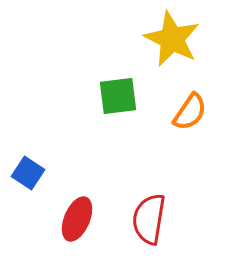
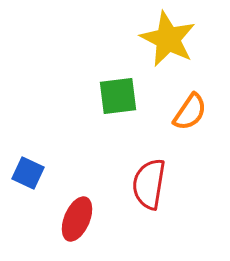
yellow star: moved 4 px left
blue square: rotated 8 degrees counterclockwise
red semicircle: moved 35 px up
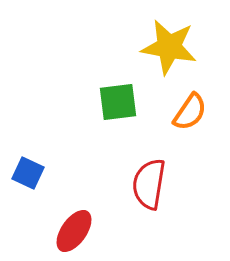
yellow star: moved 1 px right, 8 px down; rotated 16 degrees counterclockwise
green square: moved 6 px down
red ellipse: moved 3 px left, 12 px down; rotated 12 degrees clockwise
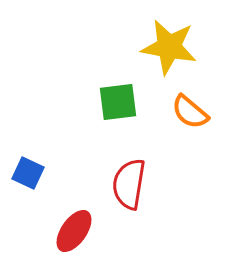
orange semicircle: rotated 96 degrees clockwise
red semicircle: moved 20 px left
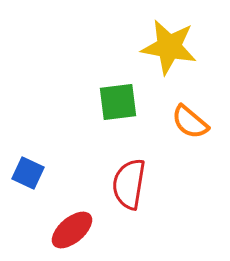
orange semicircle: moved 10 px down
red ellipse: moved 2 px left, 1 px up; rotated 15 degrees clockwise
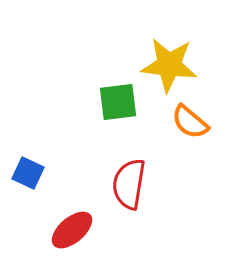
yellow star: moved 18 px down; rotated 4 degrees counterclockwise
